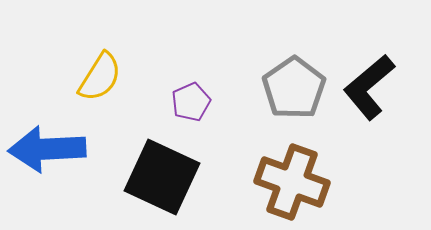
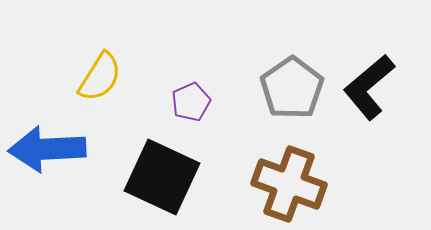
gray pentagon: moved 2 px left
brown cross: moved 3 px left, 2 px down
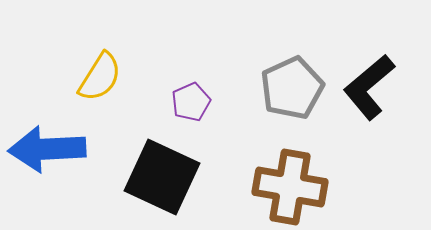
gray pentagon: rotated 10 degrees clockwise
brown cross: moved 1 px right, 3 px down; rotated 10 degrees counterclockwise
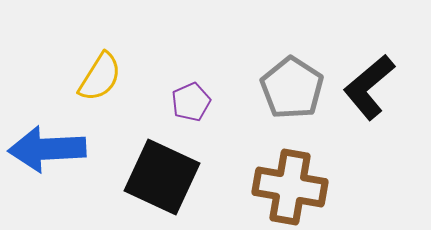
gray pentagon: rotated 14 degrees counterclockwise
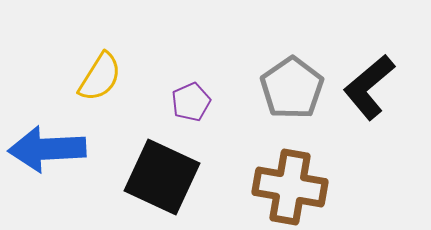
gray pentagon: rotated 4 degrees clockwise
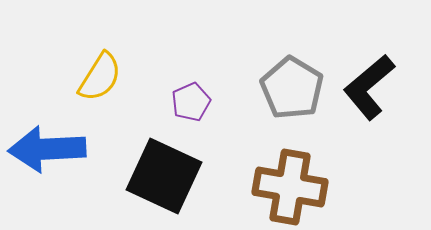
gray pentagon: rotated 6 degrees counterclockwise
black square: moved 2 px right, 1 px up
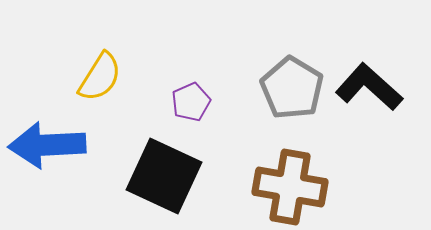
black L-shape: rotated 82 degrees clockwise
blue arrow: moved 4 px up
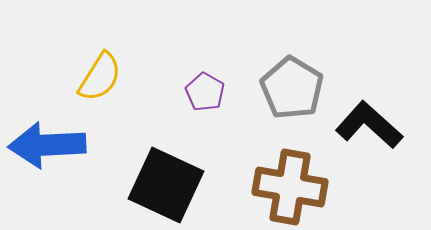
black L-shape: moved 38 px down
purple pentagon: moved 14 px right, 10 px up; rotated 18 degrees counterclockwise
black square: moved 2 px right, 9 px down
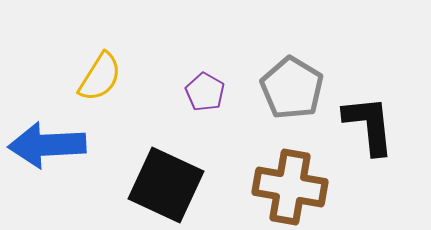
black L-shape: rotated 42 degrees clockwise
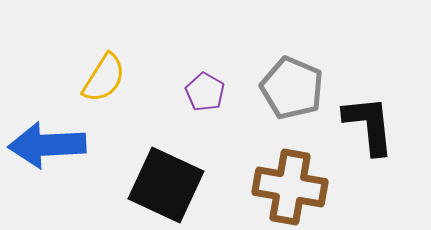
yellow semicircle: moved 4 px right, 1 px down
gray pentagon: rotated 8 degrees counterclockwise
